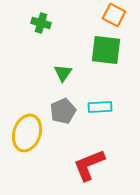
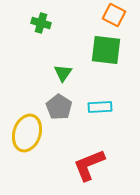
gray pentagon: moved 4 px left, 4 px up; rotated 15 degrees counterclockwise
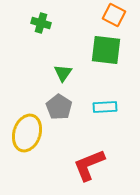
cyan rectangle: moved 5 px right
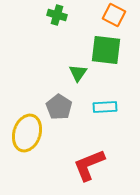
green cross: moved 16 px right, 8 px up
green triangle: moved 15 px right
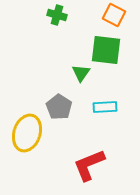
green triangle: moved 3 px right
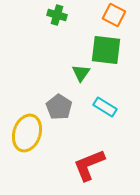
cyan rectangle: rotated 35 degrees clockwise
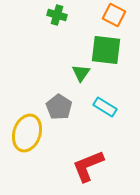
red L-shape: moved 1 px left, 1 px down
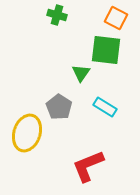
orange square: moved 2 px right, 3 px down
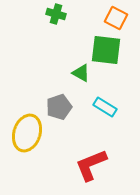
green cross: moved 1 px left, 1 px up
green triangle: rotated 36 degrees counterclockwise
gray pentagon: rotated 20 degrees clockwise
red L-shape: moved 3 px right, 1 px up
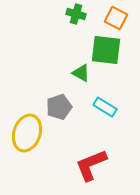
green cross: moved 20 px right
